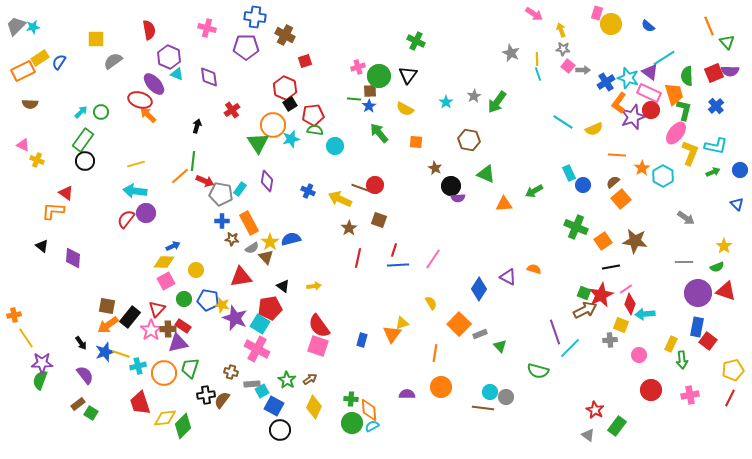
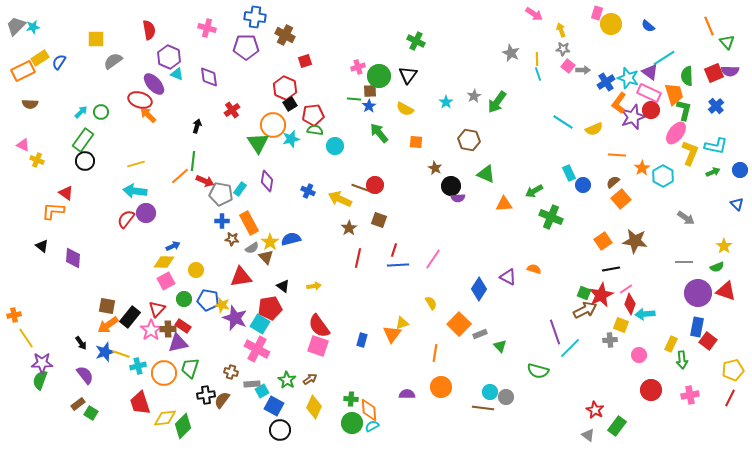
green cross at (576, 227): moved 25 px left, 10 px up
black line at (611, 267): moved 2 px down
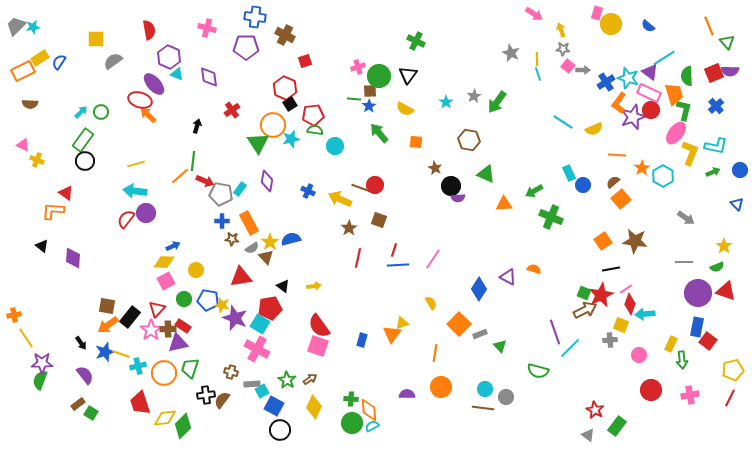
cyan circle at (490, 392): moved 5 px left, 3 px up
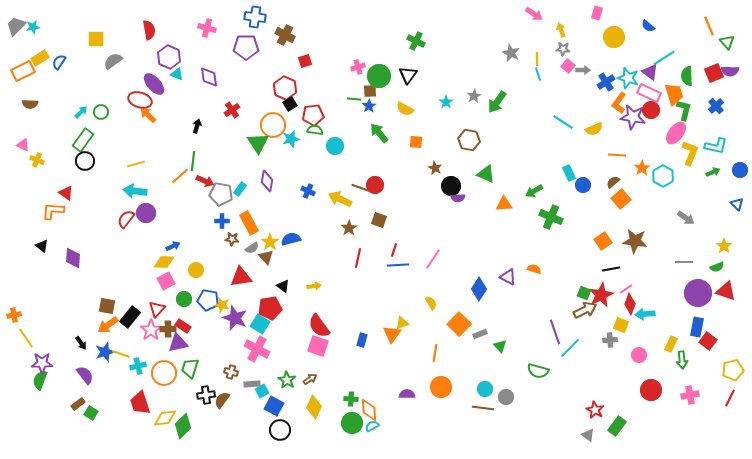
yellow circle at (611, 24): moved 3 px right, 13 px down
purple star at (633, 117): rotated 30 degrees clockwise
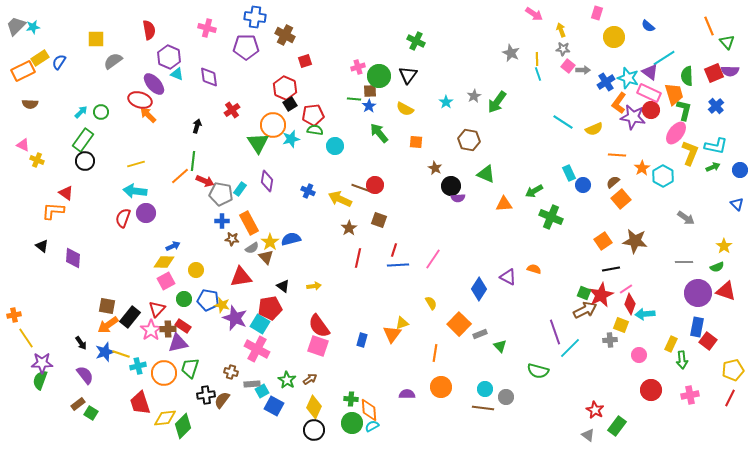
green arrow at (713, 172): moved 5 px up
red semicircle at (126, 219): moved 3 px left, 1 px up; rotated 18 degrees counterclockwise
black circle at (280, 430): moved 34 px right
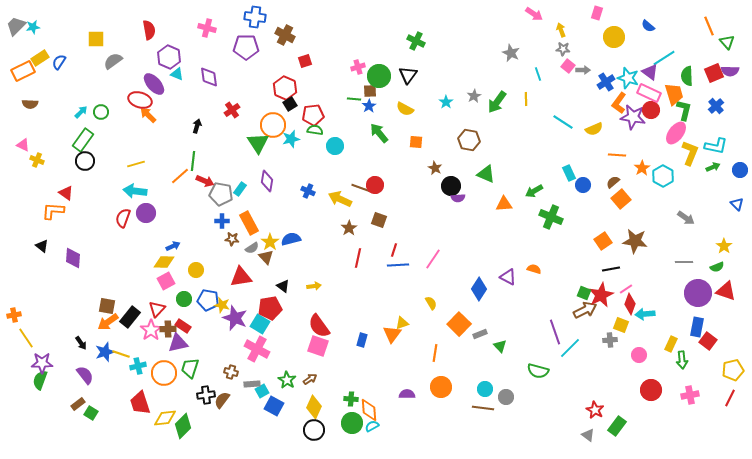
yellow line at (537, 59): moved 11 px left, 40 px down
orange arrow at (108, 325): moved 3 px up
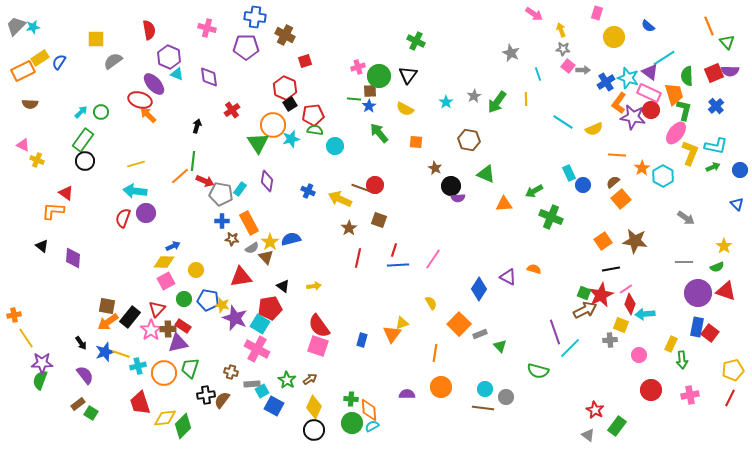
red square at (708, 341): moved 2 px right, 8 px up
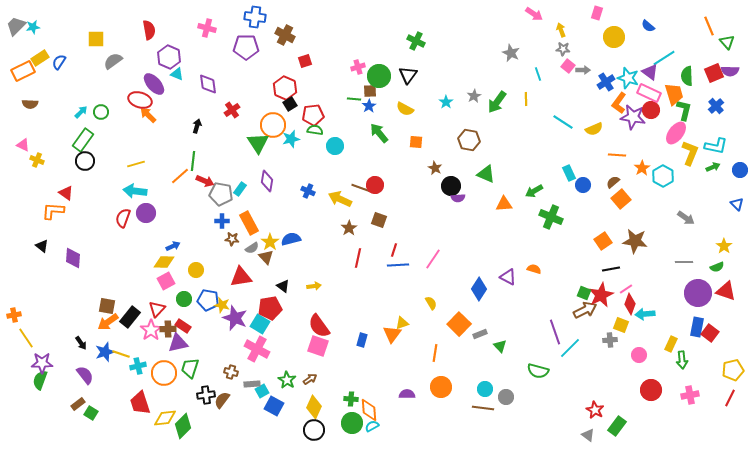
purple diamond at (209, 77): moved 1 px left, 7 px down
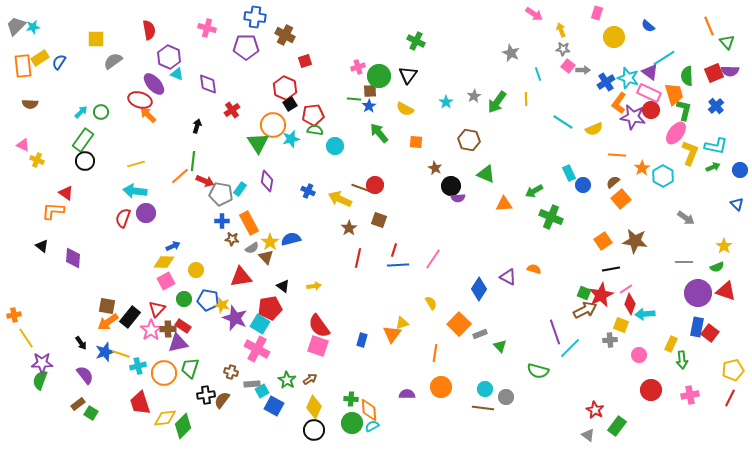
orange rectangle at (23, 71): moved 5 px up; rotated 70 degrees counterclockwise
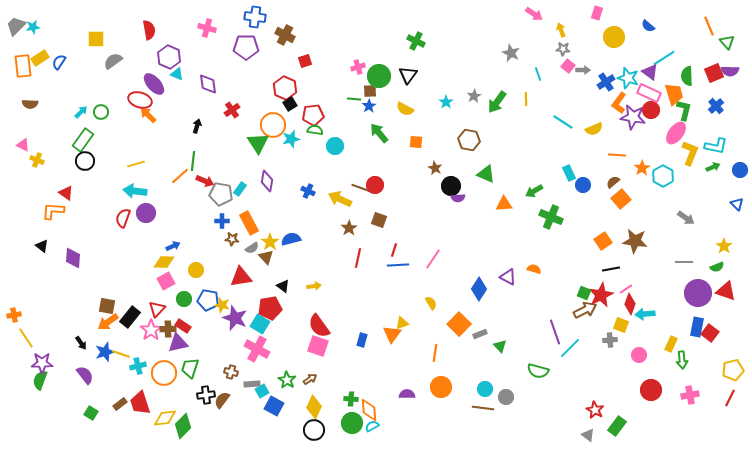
brown rectangle at (78, 404): moved 42 px right
